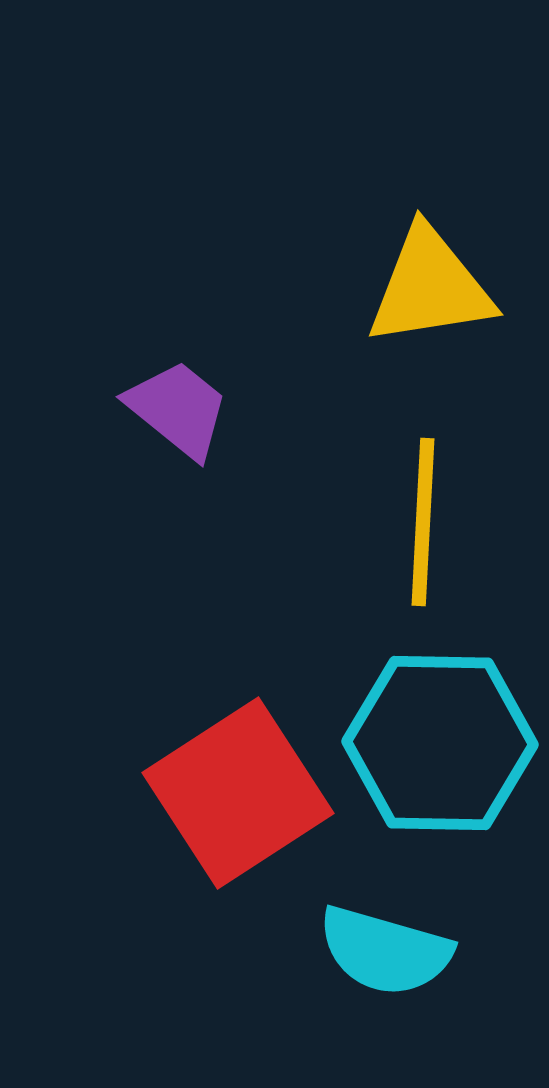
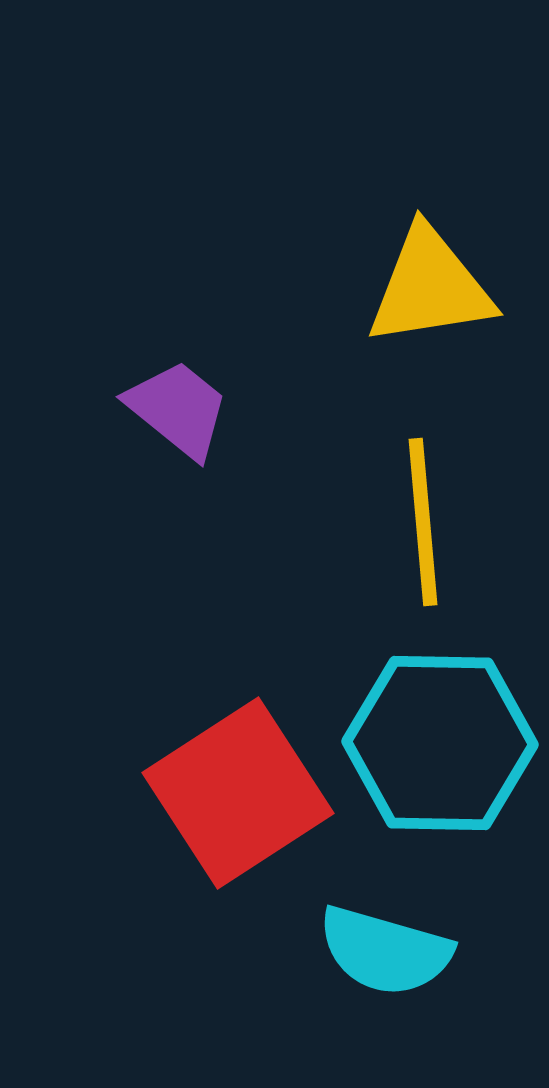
yellow line: rotated 8 degrees counterclockwise
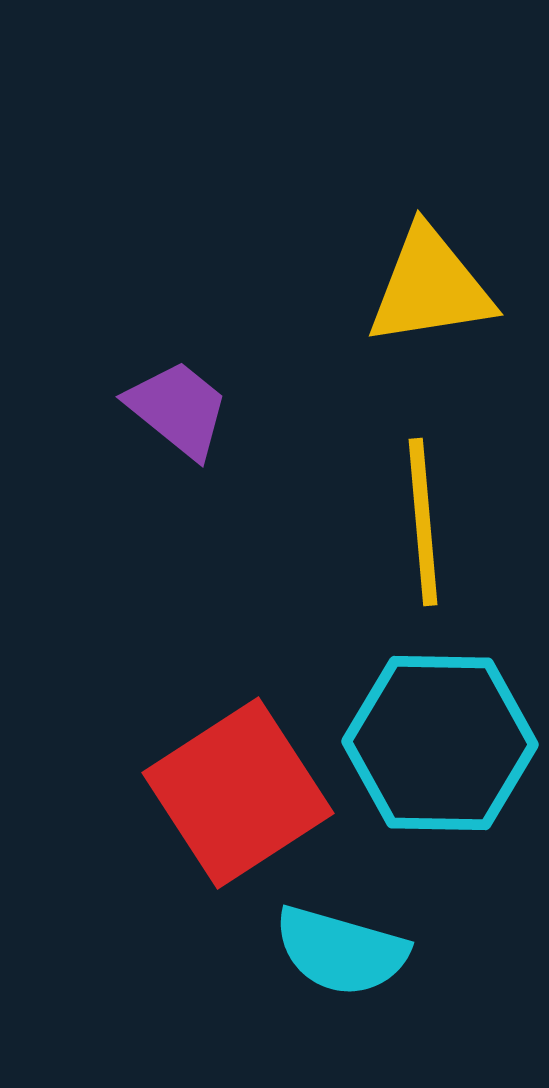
cyan semicircle: moved 44 px left
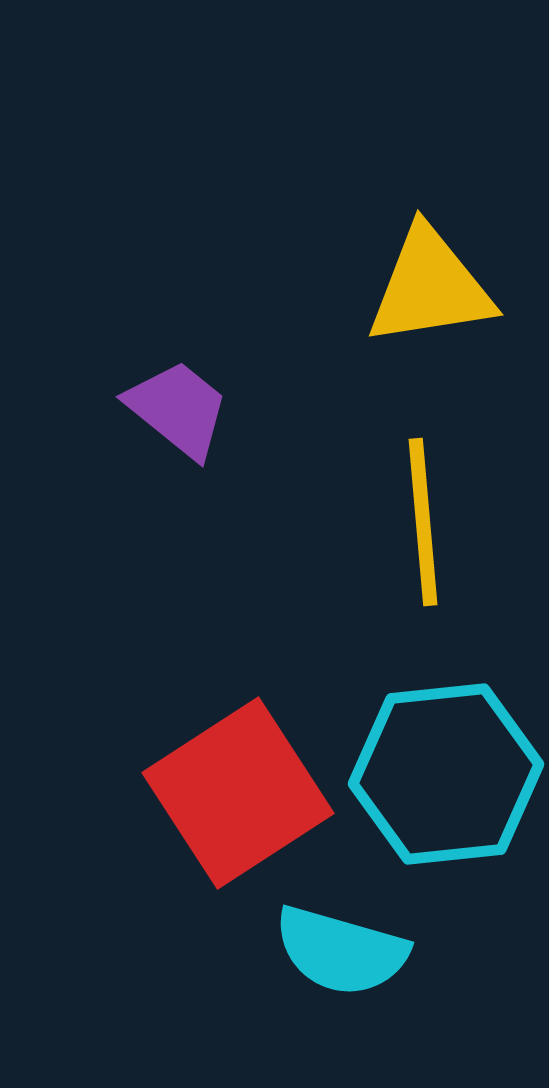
cyan hexagon: moved 6 px right, 31 px down; rotated 7 degrees counterclockwise
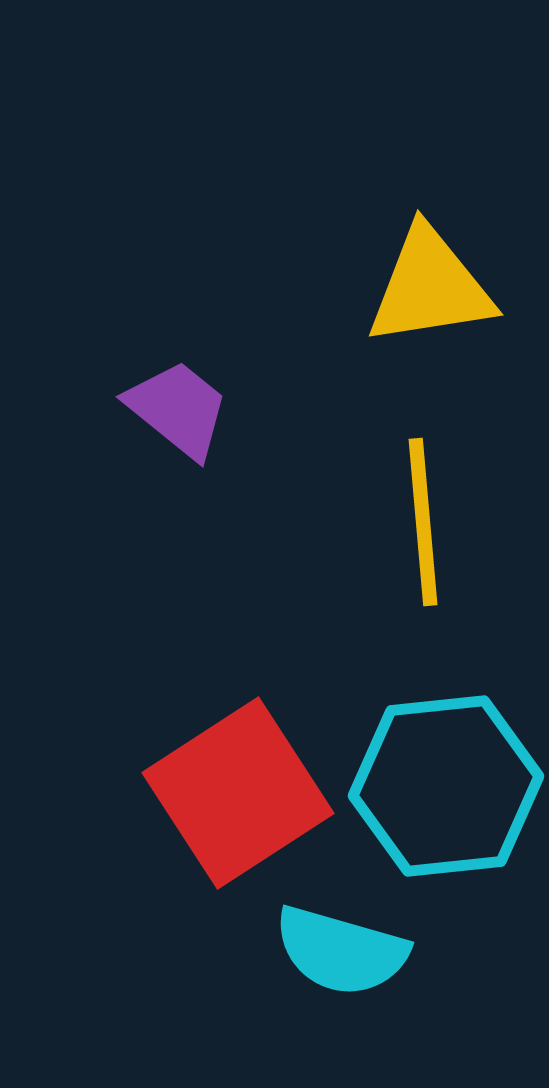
cyan hexagon: moved 12 px down
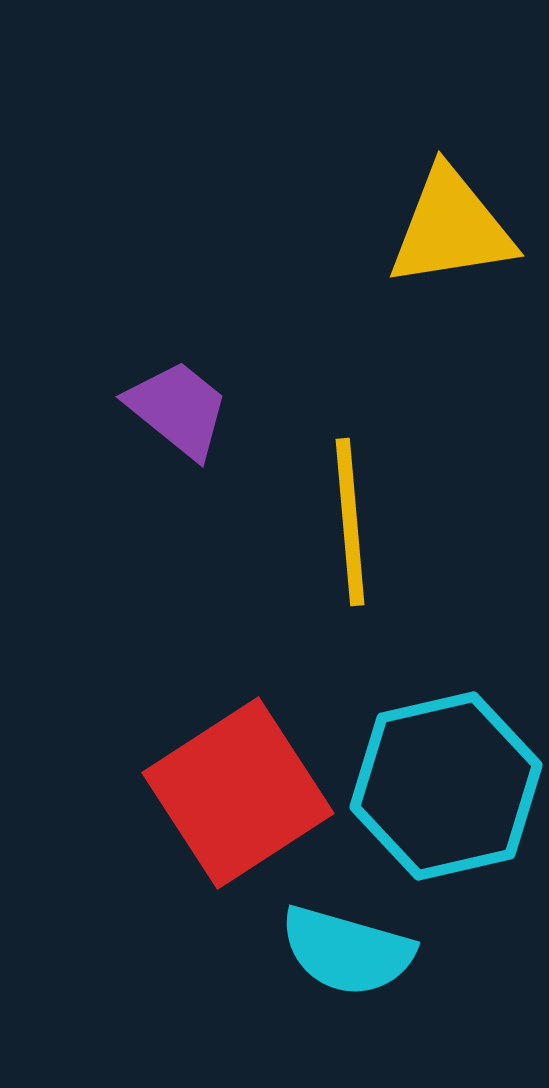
yellow triangle: moved 21 px right, 59 px up
yellow line: moved 73 px left
cyan hexagon: rotated 7 degrees counterclockwise
cyan semicircle: moved 6 px right
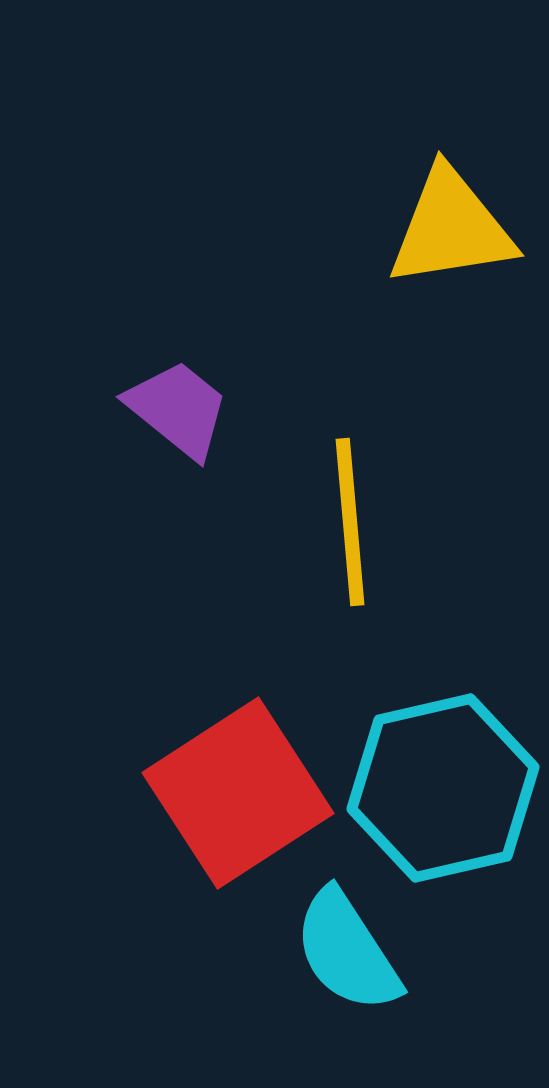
cyan hexagon: moved 3 px left, 2 px down
cyan semicircle: rotated 41 degrees clockwise
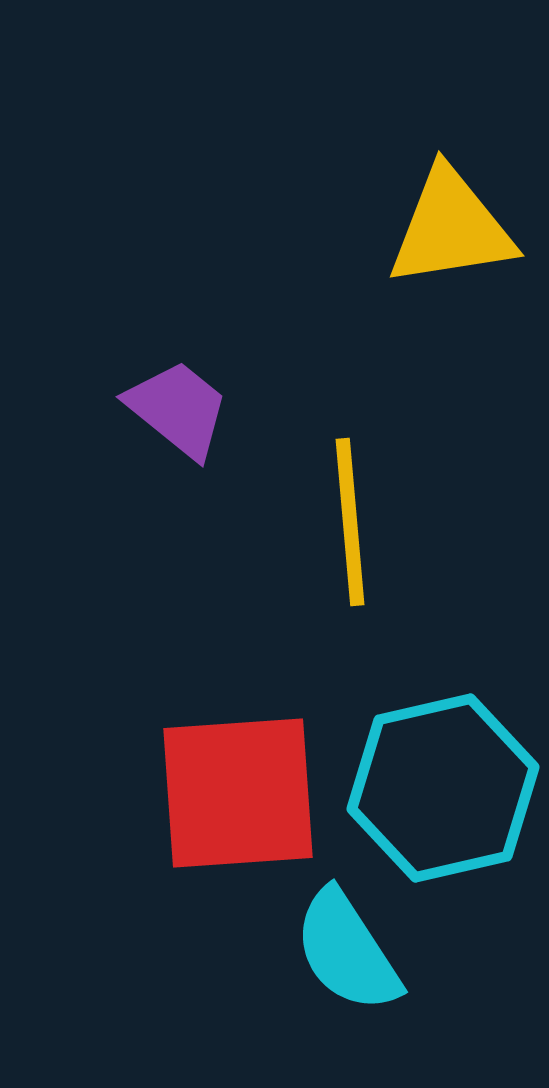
red square: rotated 29 degrees clockwise
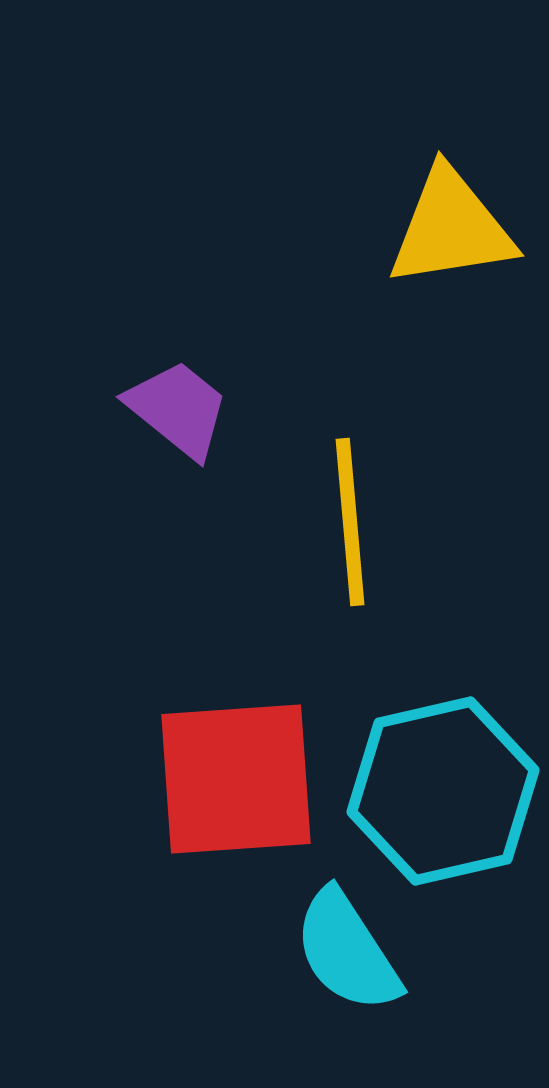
cyan hexagon: moved 3 px down
red square: moved 2 px left, 14 px up
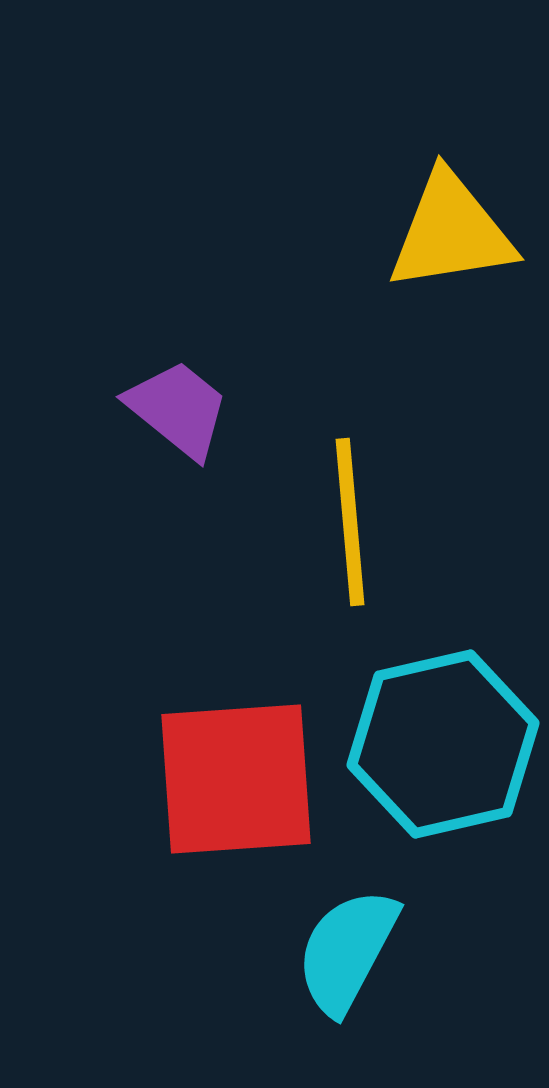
yellow triangle: moved 4 px down
cyan hexagon: moved 47 px up
cyan semicircle: rotated 61 degrees clockwise
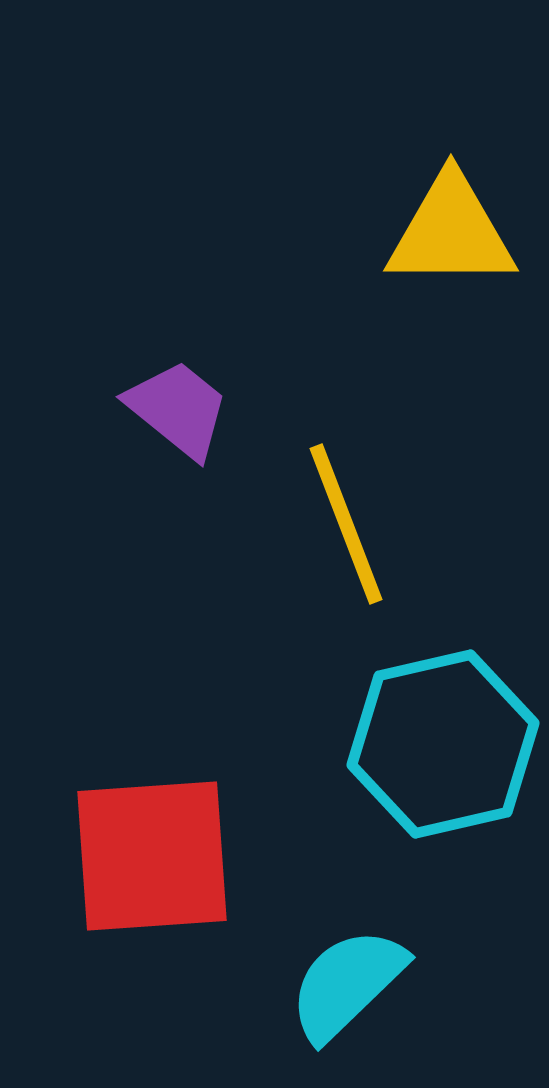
yellow triangle: rotated 9 degrees clockwise
yellow line: moved 4 px left, 2 px down; rotated 16 degrees counterclockwise
red square: moved 84 px left, 77 px down
cyan semicircle: moved 33 px down; rotated 18 degrees clockwise
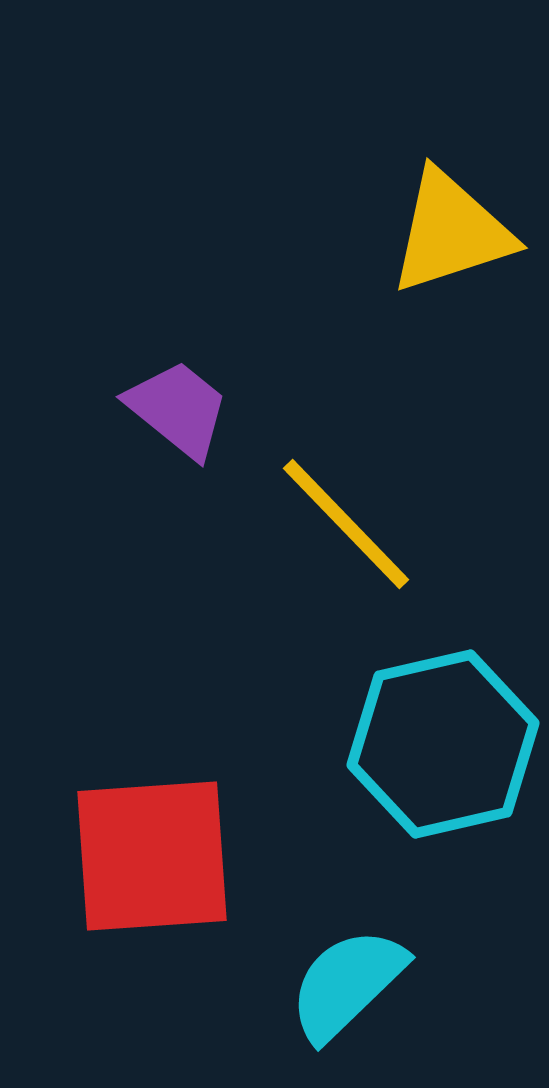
yellow triangle: rotated 18 degrees counterclockwise
yellow line: rotated 23 degrees counterclockwise
